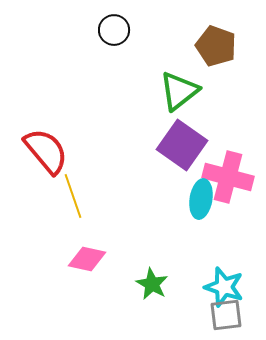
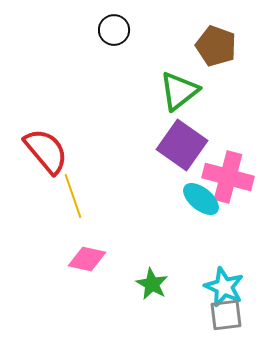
cyan ellipse: rotated 60 degrees counterclockwise
cyan star: rotated 6 degrees clockwise
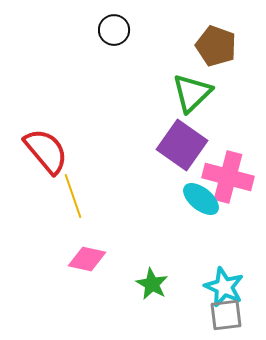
green triangle: moved 13 px right, 2 px down; rotated 6 degrees counterclockwise
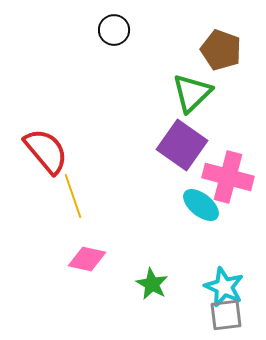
brown pentagon: moved 5 px right, 4 px down
cyan ellipse: moved 6 px down
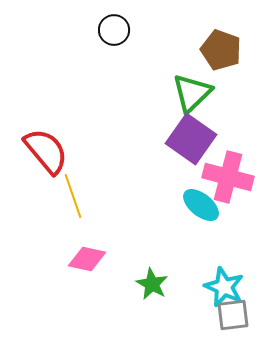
purple square: moved 9 px right, 6 px up
gray square: moved 7 px right
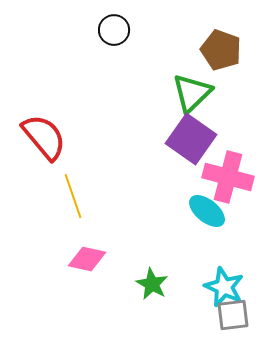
red semicircle: moved 2 px left, 14 px up
cyan ellipse: moved 6 px right, 6 px down
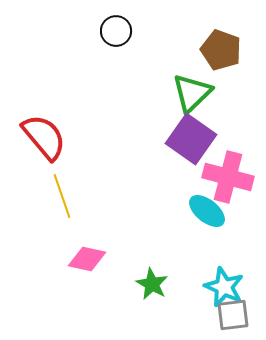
black circle: moved 2 px right, 1 px down
yellow line: moved 11 px left
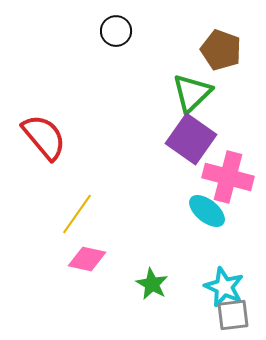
yellow line: moved 15 px right, 18 px down; rotated 54 degrees clockwise
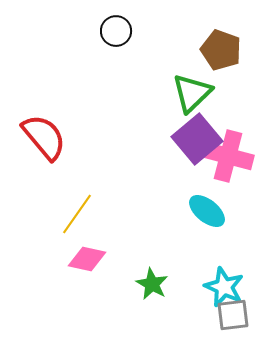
purple square: moved 6 px right; rotated 15 degrees clockwise
pink cross: moved 21 px up
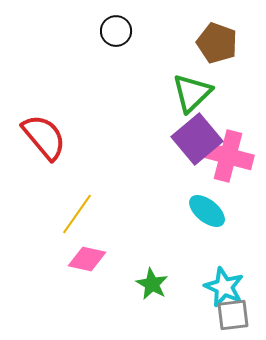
brown pentagon: moved 4 px left, 7 px up
